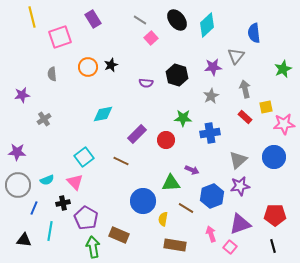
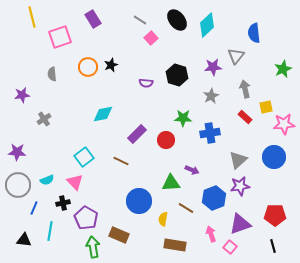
blue hexagon at (212, 196): moved 2 px right, 2 px down
blue circle at (143, 201): moved 4 px left
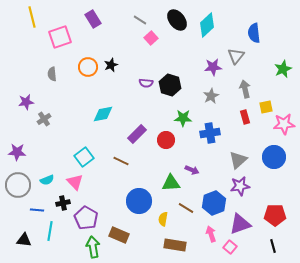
black hexagon at (177, 75): moved 7 px left, 10 px down
purple star at (22, 95): moved 4 px right, 7 px down
red rectangle at (245, 117): rotated 32 degrees clockwise
blue hexagon at (214, 198): moved 5 px down
blue line at (34, 208): moved 3 px right, 2 px down; rotated 72 degrees clockwise
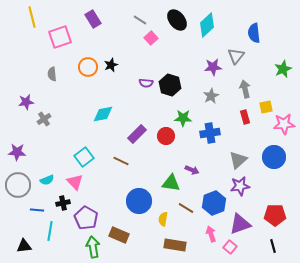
red circle at (166, 140): moved 4 px up
green triangle at (171, 183): rotated 12 degrees clockwise
black triangle at (24, 240): moved 6 px down; rotated 14 degrees counterclockwise
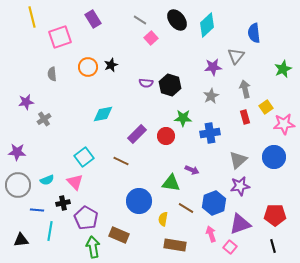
yellow square at (266, 107): rotated 24 degrees counterclockwise
black triangle at (24, 246): moved 3 px left, 6 px up
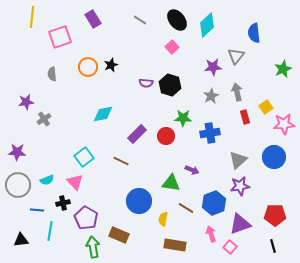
yellow line at (32, 17): rotated 20 degrees clockwise
pink square at (151, 38): moved 21 px right, 9 px down
gray arrow at (245, 89): moved 8 px left, 3 px down
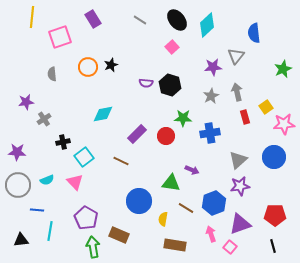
black cross at (63, 203): moved 61 px up
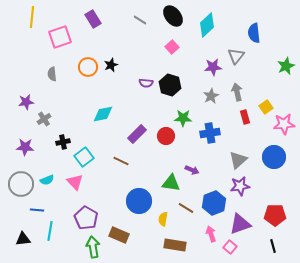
black ellipse at (177, 20): moved 4 px left, 4 px up
green star at (283, 69): moved 3 px right, 3 px up
purple star at (17, 152): moved 8 px right, 5 px up
gray circle at (18, 185): moved 3 px right, 1 px up
black triangle at (21, 240): moved 2 px right, 1 px up
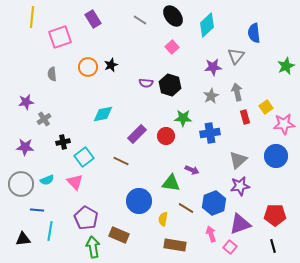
blue circle at (274, 157): moved 2 px right, 1 px up
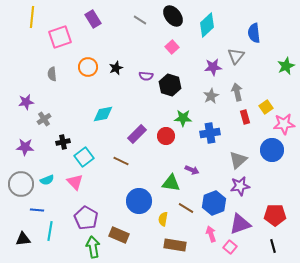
black star at (111, 65): moved 5 px right, 3 px down
purple semicircle at (146, 83): moved 7 px up
blue circle at (276, 156): moved 4 px left, 6 px up
